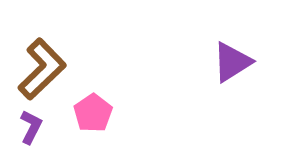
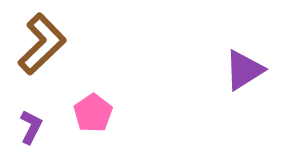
purple triangle: moved 12 px right, 8 px down
brown L-shape: moved 25 px up
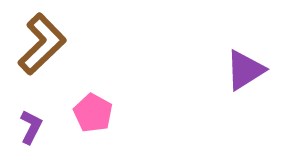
purple triangle: moved 1 px right
pink pentagon: rotated 9 degrees counterclockwise
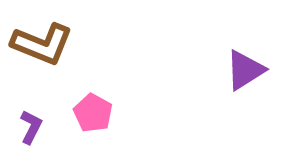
brown L-shape: rotated 66 degrees clockwise
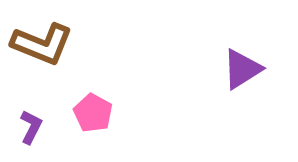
purple triangle: moved 3 px left, 1 px up
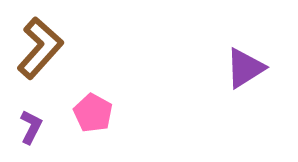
brown L-shape: moved 2 px left, 4 px down; rotated 70 degrees counterclockwise
purple triangle: moved 3 px right, 1 px up
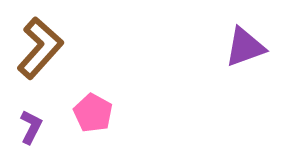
purple triangle: moved 21 px up; rotated 12 degrees clockwise
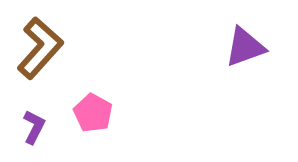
purple L-shape: moved 3 px right
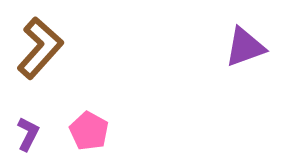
pink pentagon: moved 4 px left, 18 px down
purple L-shape: moved 6 px left, 7 px down
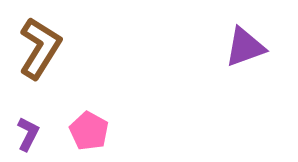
brown L-shape: rotated 10 degrees counterclockwise
